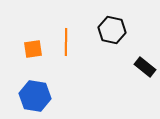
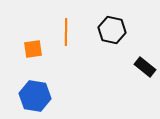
orange line: moved 10 px up
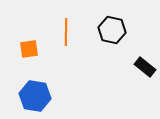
orange square: moved 4 px left
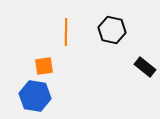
orange square: moved 15 px right, 17 px down
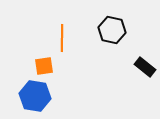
orange line: moved 4 px left, 6 px down
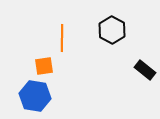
black hexagon: rotated 16 degrees clockwise
black rectangle: moved 3 px down
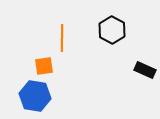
black rectangle: rotated 15 degrees counterclockwise
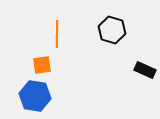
black hexagon: rotated 12 degrees counterclockwise
orange line: moved 5 px left, 4 px up
orange square: moved 2 px left, 1 px up
